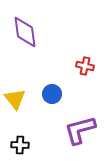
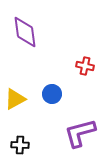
yellow triangle: rotated 40 degrees clockwise
purple L-shape: moved 3 px down
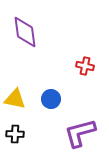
blue circle: moved 1 px left, 5 px down
yellow triangle: rotated 40 degrees clockwise
black cross: moved 5 px left, 11 px up
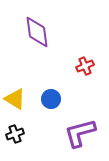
purple diamond: moved 12 px right
red cross: rotated 36 degrees counterclockwise
yellow triangle: rotated 20 degrees clockwise
black cross: rotated 24 degrees counterclockwise
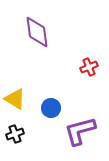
red cross: moved 4 px right, 1 px down
blue circle: moved 9 px down
purple L-shape: moved 2 px up
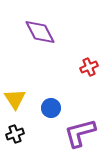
purple diamond: moved 3 px right; rotated 20 degrees counterclockwise
yellow triangle: rotated 25 degrees clockwise
purple L-shape: moved 2 px down
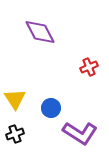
purple L-shape: rotated 132 degrees counterclockwise
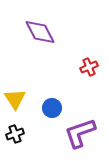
blue circle: moved 1 px right
purple L-shape: rotated 128 degrees clockwise
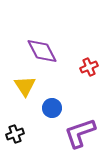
purple diamond: moved 2 px right, 19 px down
yellow triangle: moved 10 px right, 13 px up
